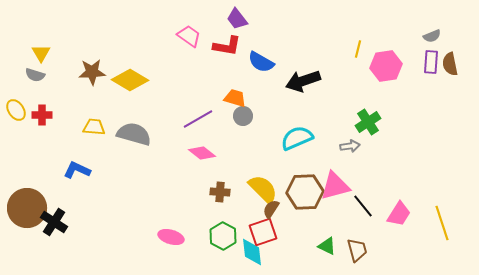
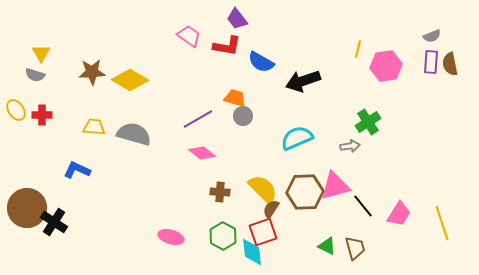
brown trapezoid at (357, 250): moved 2 px left, 2 px up
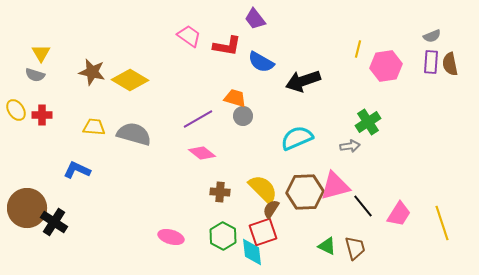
purple trapezoid at (237, 19): moved 18 px right
brown star at (92, 72): rotated 16 degrees clockwise
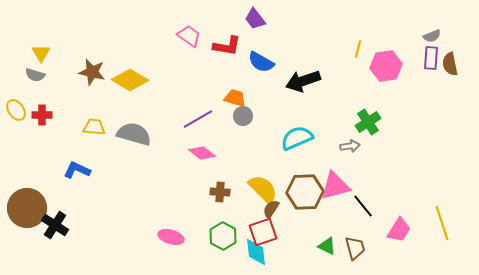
purple rectangle at (431, 62): moved 4 px up
pink trapezoid at (399, 214): moved 16 px down
black cross at (54, 222): moved 1 px right, 3 px down
cyan diamond at (252, 252): moved 4 px right
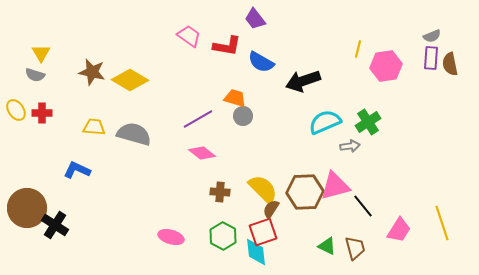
red cross at (42, 115): moved 2 px up
cyan semicircle at (297, 138): moved 28 px right, 16 px up
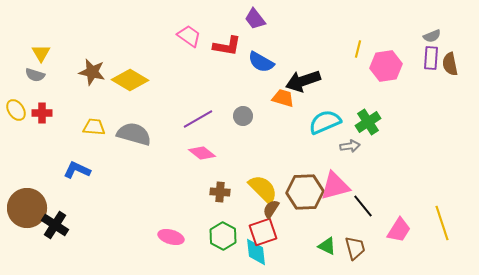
orange trapezoid at (235, 98): moved 48 px right
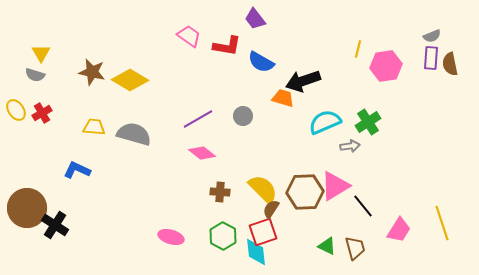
red cross at (42, 113): rotated 30 degrees counterclockwise
pink triangle at (335, 186): rotated 16 degrees counterclockwise
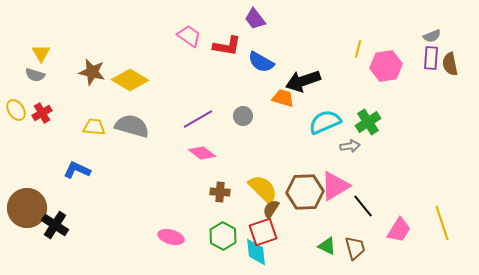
gray semicircle at (134, 134): moved 2 px left, 8 px up
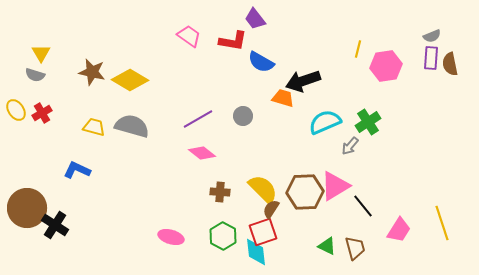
red L-shape at (227, 46): moved 6 px right, 5 px up
yellow trapezoid at (94, 127): rotated 10 degrees clockwise
gray arrow at (350, 146): rotated 138 degrees clockwise
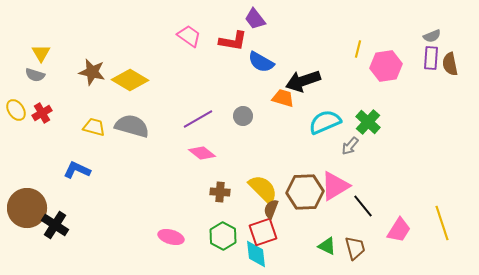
green cross at (368, 122): rotated 15 degrees counterclockwise
brown semicircle at (271, 209): rotated 12 degrees counterclockwise
cyan diamond at (256, 252): moved 2 px down
